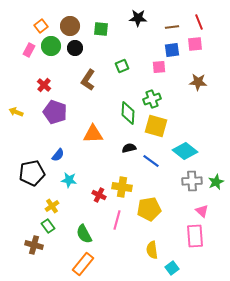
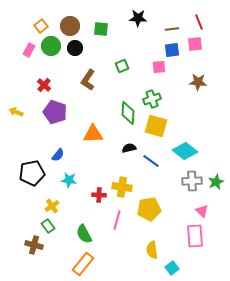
brown line at (172, 27): moved 2 px down
red cross at (99, 195): rotated 24 degrees counterclockwise
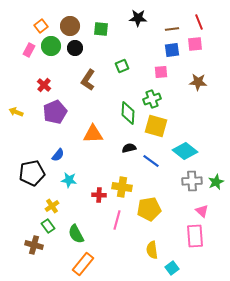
pink square at (159, 67): moved 2 px right, 5 px down
purple pentagon at (55, 112): rotated 30 degrees clockwise
green semicircle at (84, 234): moved 8 px left
